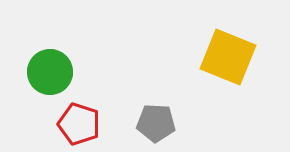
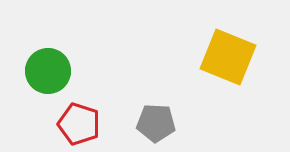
green circle: moved 2 px left, 1 px up
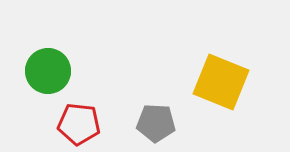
yellow square: moved 7 px left, 25 px down
red pentagon: rotated 12 degrees counterclockwise
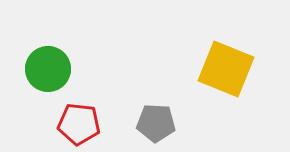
green circle: moved 2 px up
yellow square: moved 5 px right, 13 px up
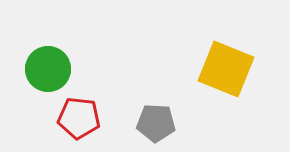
red pentagon: moved 6 px up
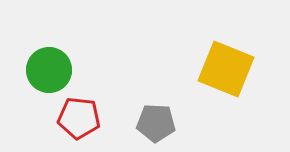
green circle: moved 1 px right, 1 px down
